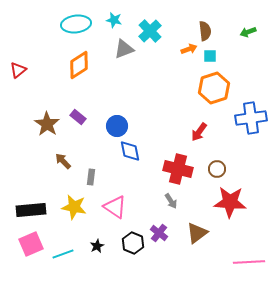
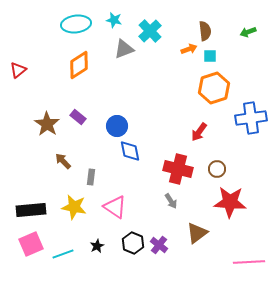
purple cross: moved 12 px down
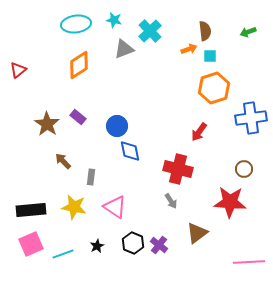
brown circle: moved 27 px right
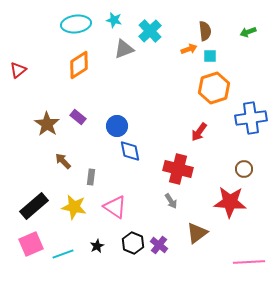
black rectangle: moved 3 px right, 4 px up; rotated 36 degrees counterclockwise
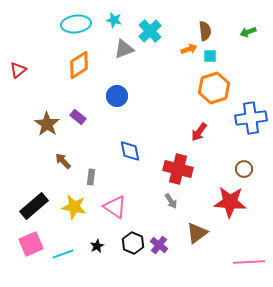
blue circle: moved 30 px up
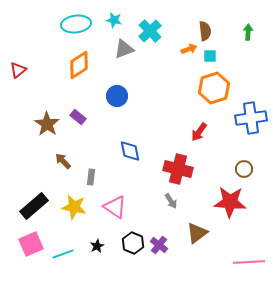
green arrow: rotated 112 degrees clockwise
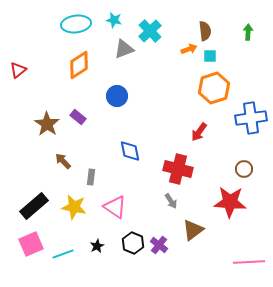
brown triangle: moved 4 px left, 3 px up
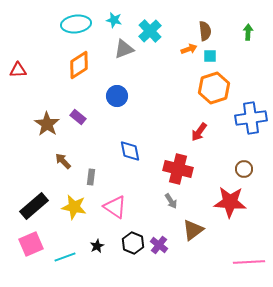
red triangle: rotated 36 degrees clockwise
cyan line: moved 2 px right, 3 px down
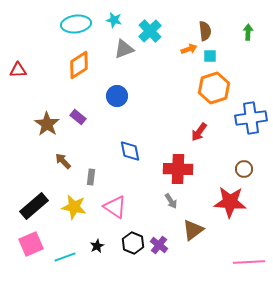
red cross: rotated 12 degrees counterclockwise
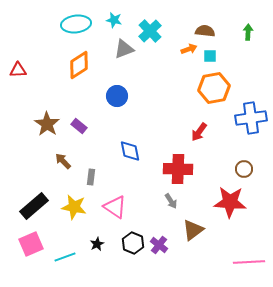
brown semicircle: rotated 78 degrees counterclockwise
orange hexagon: rotated 8 degrees clockwise
purple rectangle: moved 1 px right, 9 px down
black star: moved 2 px up
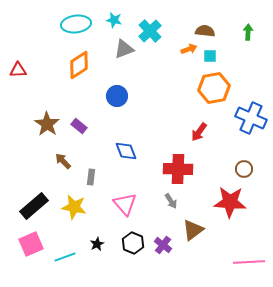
blue cross: rotated 32 degrees clockwise
blue diamond: moved 4 px left; rotated 10 degrees counterclockwise
pink triangle: moved 10 px right, 3 px up; rotated 15 degrees clockwise
purple cross: moved 4 px right
